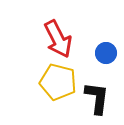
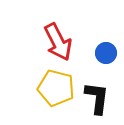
red arrow: moved 3 px down
yellow pentagon: moved 2 px left, 6 px down
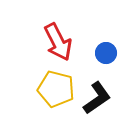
yellow pentagon: moved 1 px down
black L-shape: rotated 48 degrees clockwise
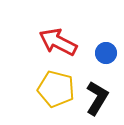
red arrow: rotated 144 degrees clockwise
black L-shape: rotated 24 degrees counterclockwise
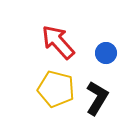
red arrow: rotated 21 degrees clockwise
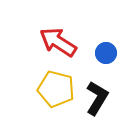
red arrow: rotated 15 degrees counterclockwise
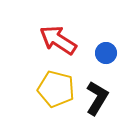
red arrow: moved 2 px up
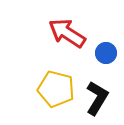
red arrow: moved 9 px right, 7 px up
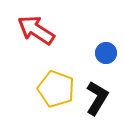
red arrow: moved 31 px left, 3 px up
yellow pentagon: rotated 6 degrees clockwise
